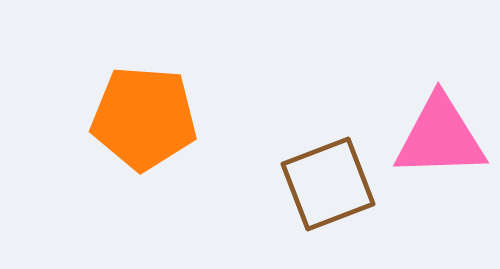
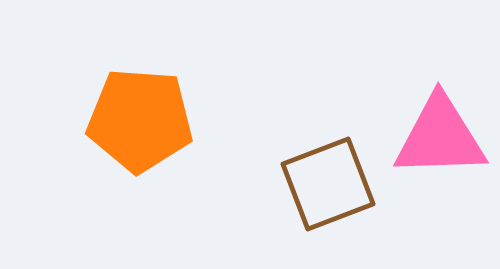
orange pentagon: moved 4 px left, 2 px down
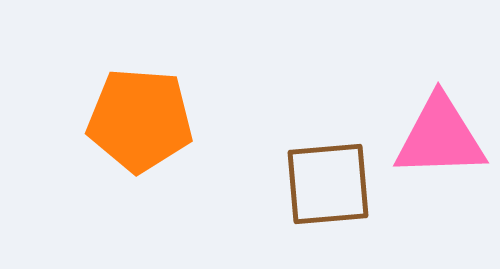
brown square: rotated 16 degrees clockwise
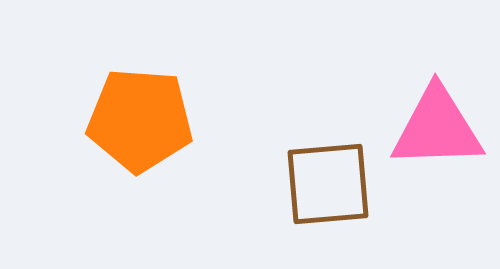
pink triangle: moved 3 px left, 9 px up
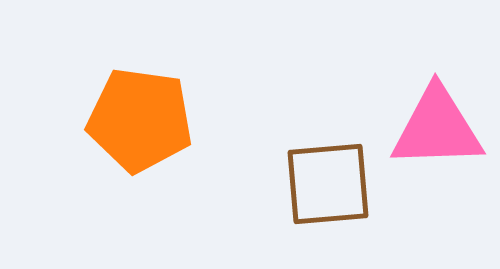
orange pentagon: rotated 4 degrees clockwise
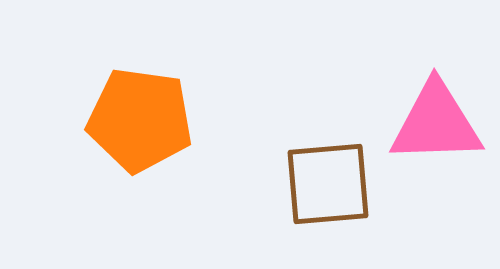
pink triangle: moved 1 px left, 5 px up
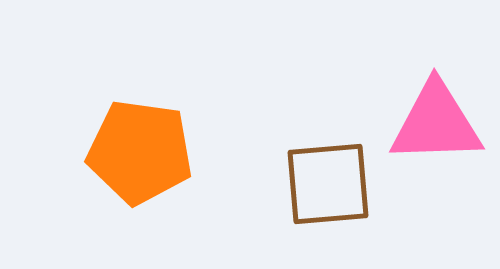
orange pentagon: moved 32 px down
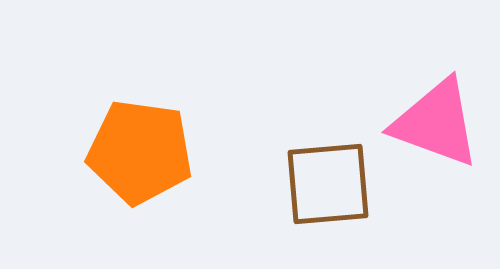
pink triangle: rotated 22 degrees clockwise
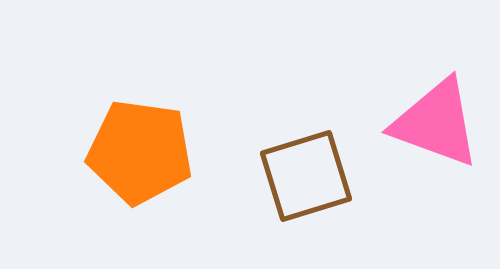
brown square: moved 22 px left, 8 px up; rotated 12 degrees counterclockwise
